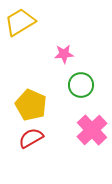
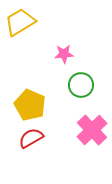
yellow pentagon: moved 1 px left
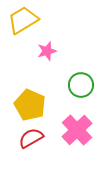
yellow trapezoid: moved 3 px right, 2 px up
pink star: moved 17 px left, 3 px up; rotated 12 degrees counterclockwise
pink cross: moved 15 px left
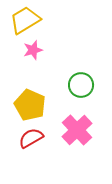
yellow trapezoid: moved 2 px right
pink star: moved 14 px left, 1 px up
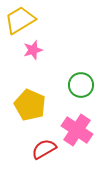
yellow trapezoid: moved 5 px left
pink cross: rotated 12 degrees counterclockwise
red semicircle: moved 13 px right, 11 px down
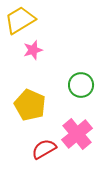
pink cross: moved 4 px down; rotated 16 degrees clockwise
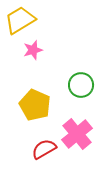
yellow pentagon: moved 5 px right
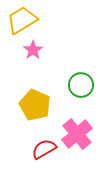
yellow trapezoid: moved 2 px right
pink star: rotated 18 degrees counterclockwise
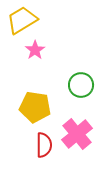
pink star: moved 2 px right
yellow pentagon: moved 2 px down; rotated 16 degrees counterclockwise
red semicircle: moved 4 px up; rotated 120 degrees clockwise
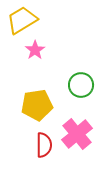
yellow pentagon: moved 2 px right, 2 px up; rotated 16 degrees counterclockwise
